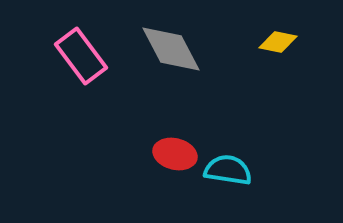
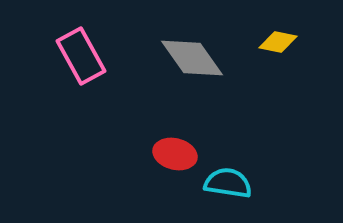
gray diamond: moved 21 px right, 9 px down; rotated 8 degrees counterclockwise
pink rectangle: rotated 8 degrees clockwise
cyan semicircle: moved 13 px down
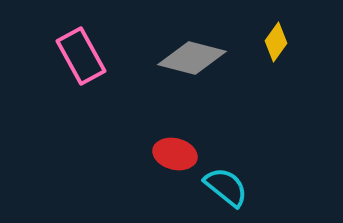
yellow diamond: moved 2 px left; rotated 66 degrees counterclockwise
gray diamond: rotated 40 degrees counterclockwise
cyan semicircle: moved 2 px left, 4 px down; rotated 30 degrees clockwise
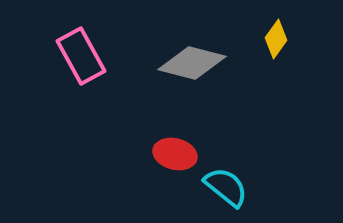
yellow diamond: moved 3 px up
gray diamond: moved 5 px down
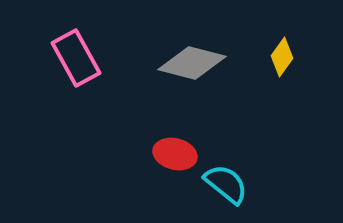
yellow diamond: moved 6 px right, 18 px down
pink rectangle: moved 5 px left, 2 px down
cyan semicircle: moved 3 px up
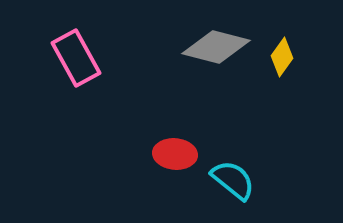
gray diamond: moved 24 px right, 16 px up
red ellipse: rotated 9 degrees counterclockwise
cyan semicircle: moved 7 px right, 4 px up
